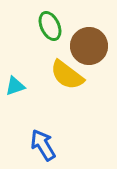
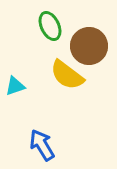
blue arrow: moved 1 px left
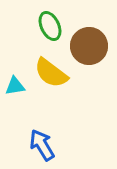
yellow semicircle: moved 16 px left, 2 px up
cyan triangle: rotated 10 degrees clockwise
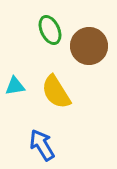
green ellipse: moved 4 px down
yellow semicircle: moved 5 px right, 19 px down; rotated 21 degrees clockwise
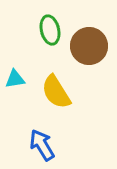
green ellipse: rotated 12 degrees clockwise
cyan triangle: moved 7 px up
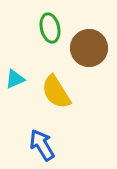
green ellipse: moved 2 px up
brown circle: moved 2 px down
cyan triangle: rotated 15 degrees counterclockwise
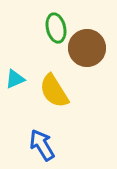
green ellipse: moved 6 px right
brown circle: moved 2 px left
yellow semicircle: moved 2 px left, 1 px up
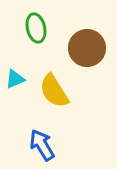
green ellipse: moved 20 px left
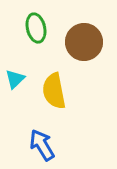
brown circle: moved 3 px left, 6 px up
cyan triangle: rotated 20 degrees counterclockwise
yellow semicircle: rotated 21 degrees clockwise
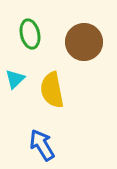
green ellipse: moved 6 px left, 6 px down
yellow semicircle: moved 2 px left, 1 px up
